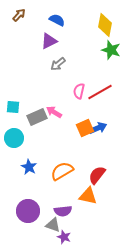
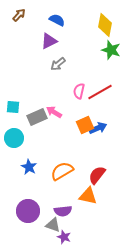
orange square: moved 3 px up
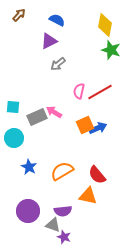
red semicircle: rotated 78 degrees counterclockwise
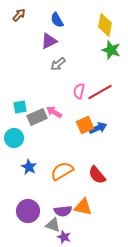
blue semicircle: rotated 147 degrees counterclockwise
cyan square: moved 7 px right; rotated 16 degrees counterclockwise
orange triangle: moved 5 px left, 11 px down
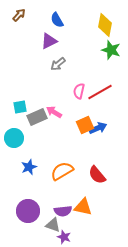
blue star: rotated 21 degrees clockwise
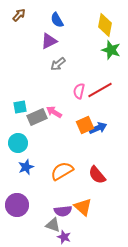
red line: moved 2 px up
cyan circle: moved 4 px right, 5 px down
blue star: moved 3 px left
orange triangle: rotated 30 degrees clockwise
purple circle: moved 11 px left, 6 px up
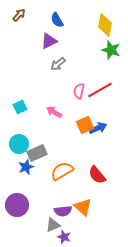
cyan square: rotated 16 degrees counterclockwise
gray rectangle: moved 36 px down
cyan circle: moved 1 px right, 1 px down
gray triangle: rotated 42 degrees counterclockwise
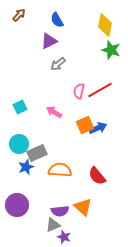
orange semicircle: moved 2 px left, 1 px up; rotated 35 degrees clockwise
red semicircle: moved 1 px down
purple semicircle: moved 3 px left
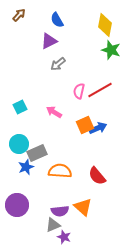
orange semicircle: moved 1 px down
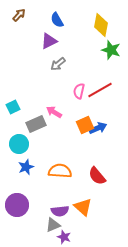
yellow diamond: moved 4 px left
cyan square: moved 7 px left
gray rectangle: moved 1 px left, 29 px up
